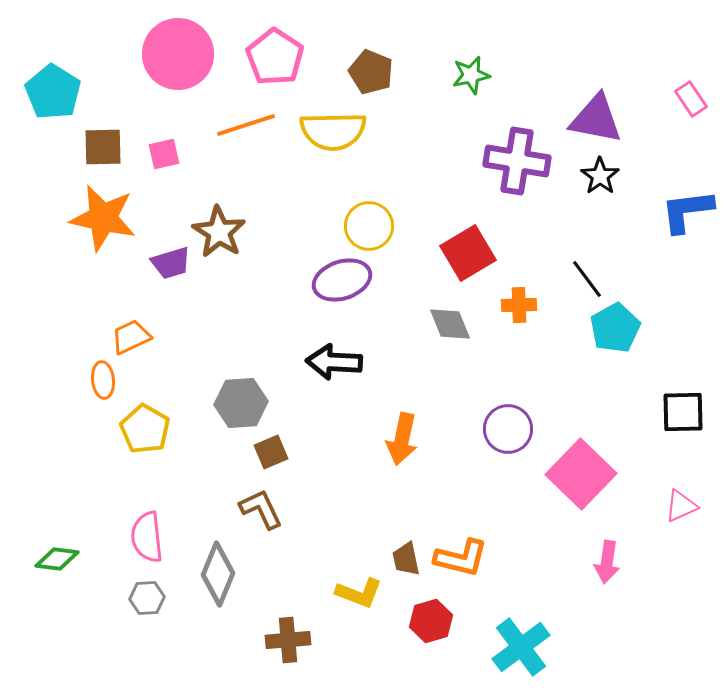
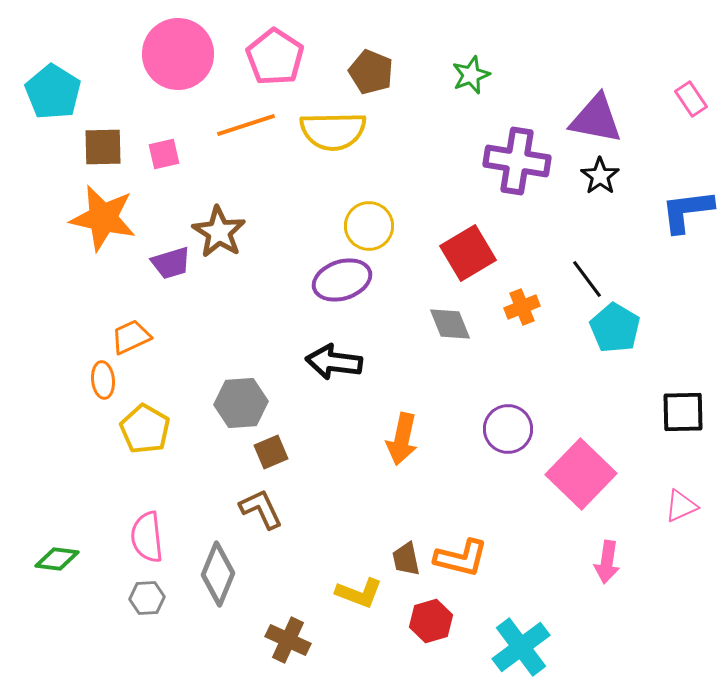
green star at (471, 75): rotated 9 degrees counterclockwise
orange cross at (519, 305): moved 3 px right, 2 px down; rotated 20 degrees counterclockwise
cyan pentagon at (615, 328): rotated 12 degrees counterclockwise
black arrow at (334, 362): rotated 4 degrees clockwise
brown cross at (288, 640): rotated 30 degrees clockwise
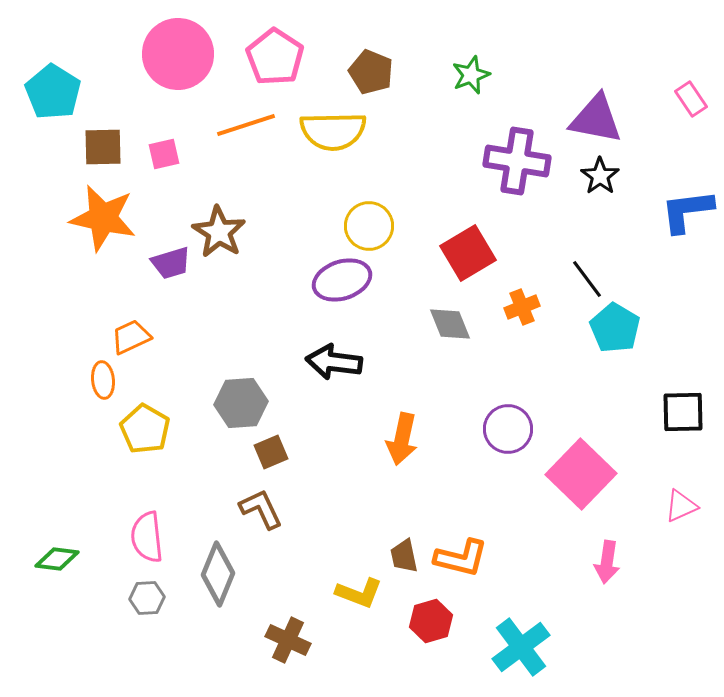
brown trapezoid at (406, 559): moved 2 px left, 3 px up
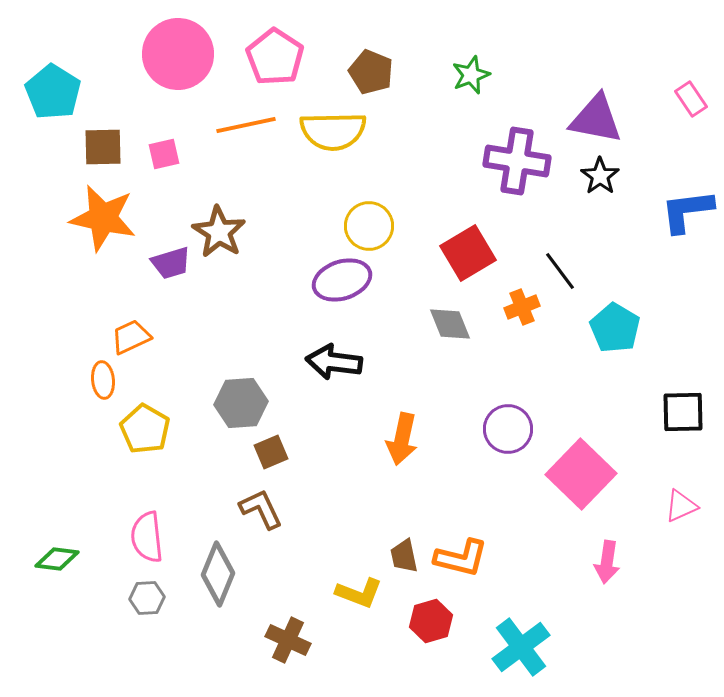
orange line at (246, 125): rotated 6 degrees clockwise
black line at (587, 279): moved 27 px left, 8 px up
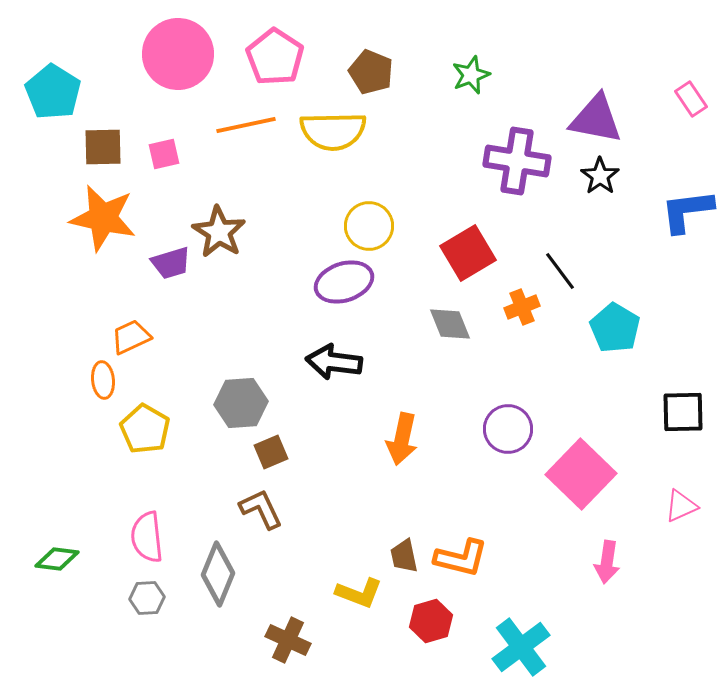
purple ellipse at (342, 280): moved 2 px right, 2 px down
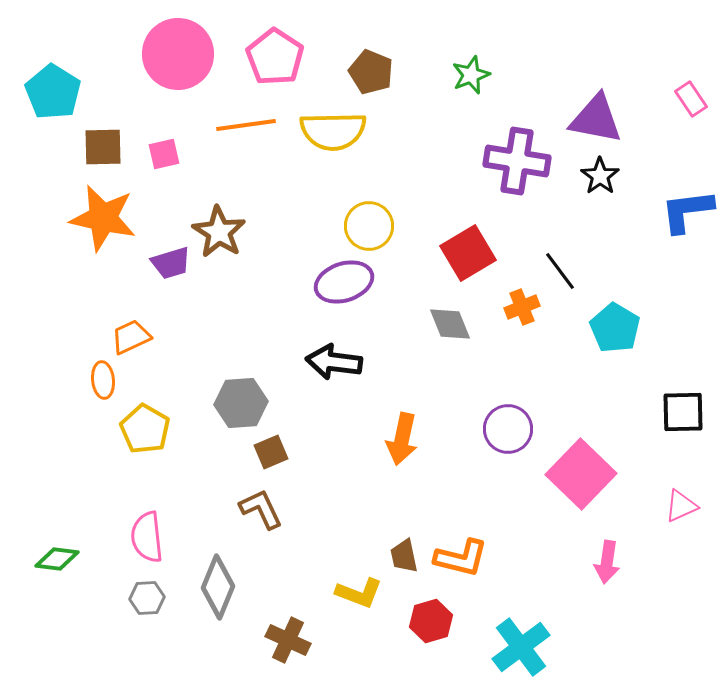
orange line at (246, 125): rotated 4 degrees clockwise
gray diamond at (218, 574): moved 13 px down
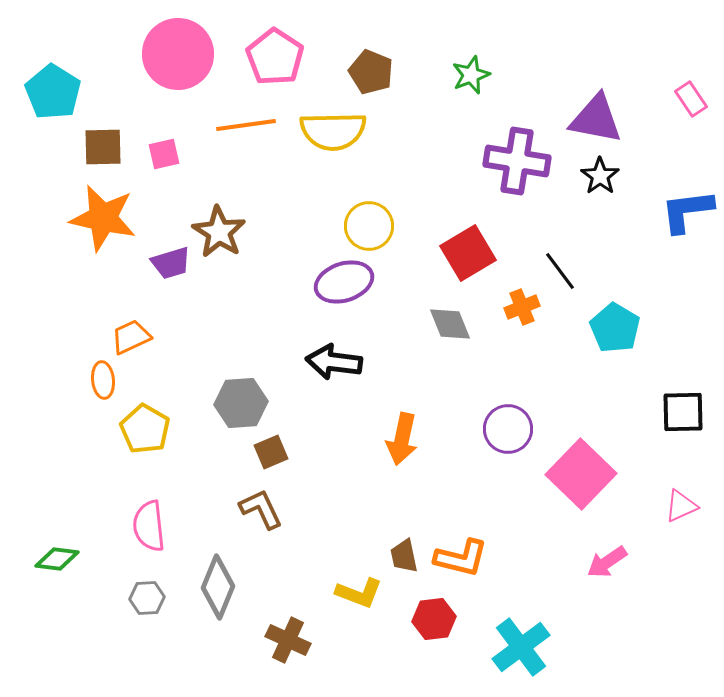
pink semicircle at (147, 537): moved 2 px right, 11 px up
pink arrow at (607, 562): rotated 48 degrees clockwise
red hexagon at (431, 621): moved 3 px right, 2 px up; rotated 9 degrees clockwise
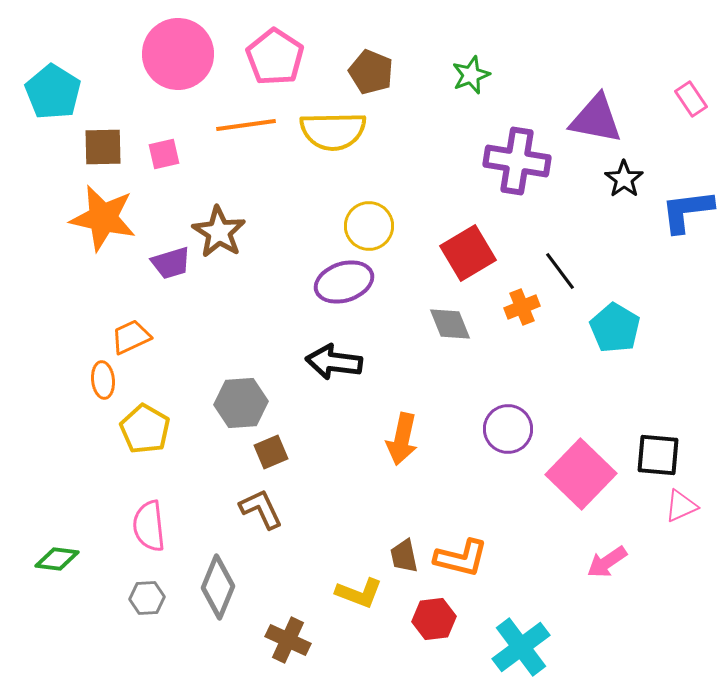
black star at (600, 176): moved 24 px right, 3 px down
black square at (683, 412): moved 25 px left, 43 px down; rotated 6 degrees clockwise
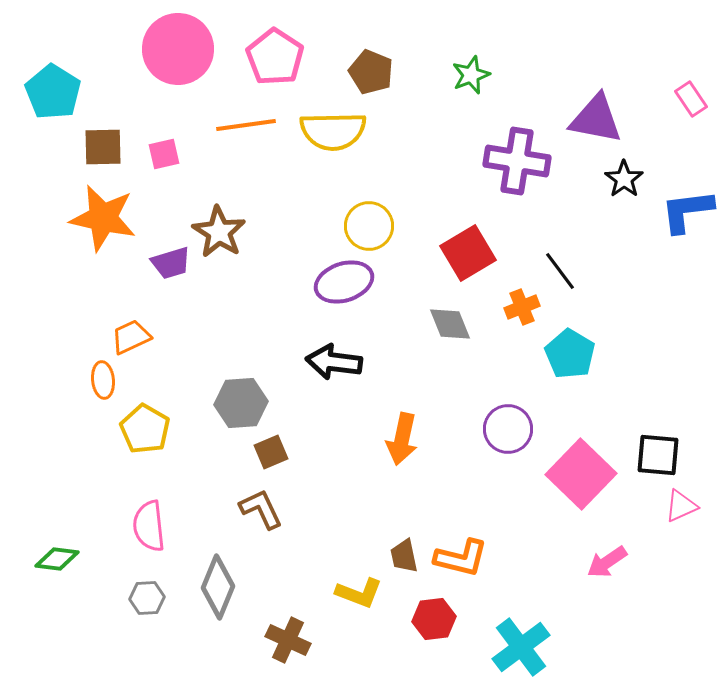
pink circle at (178, 54): moved 5 px up
cyan pentagon at (615, 328): moved 45 px left, 26 px down
